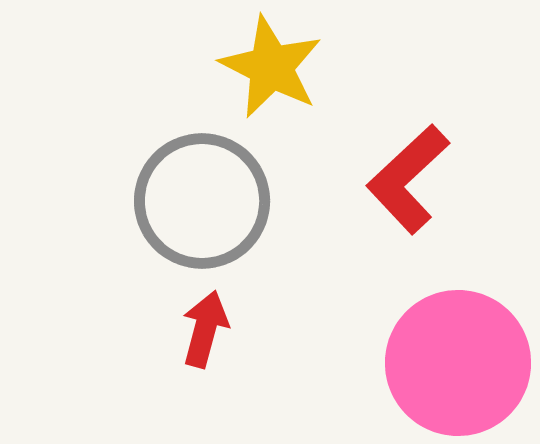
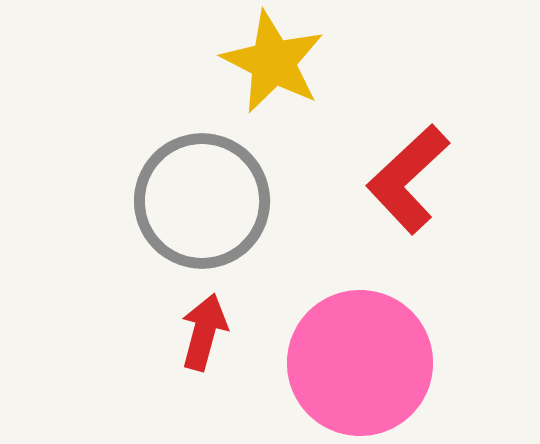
yellow star: moved 2 px right, 5 px up
red arrow: moved 1 px left, 3 px down
pink circle: moved 98 px left
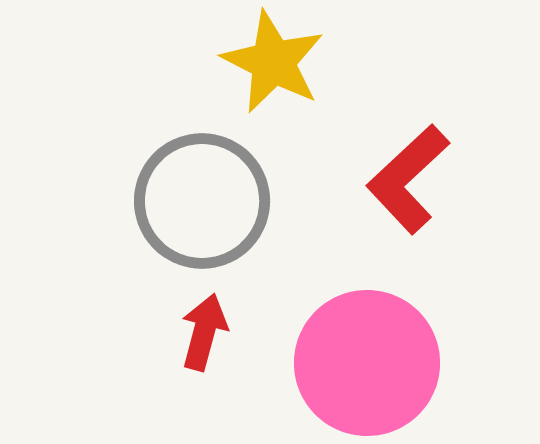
pink circle: moved 7 px right
